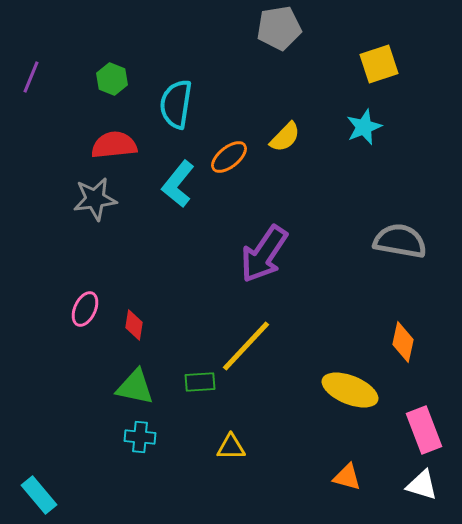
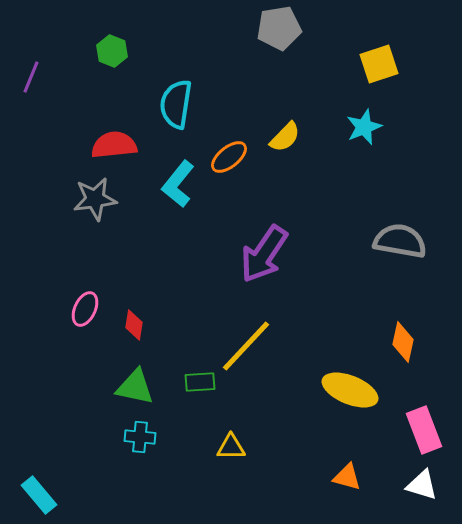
green hexagon: moved 28 px up
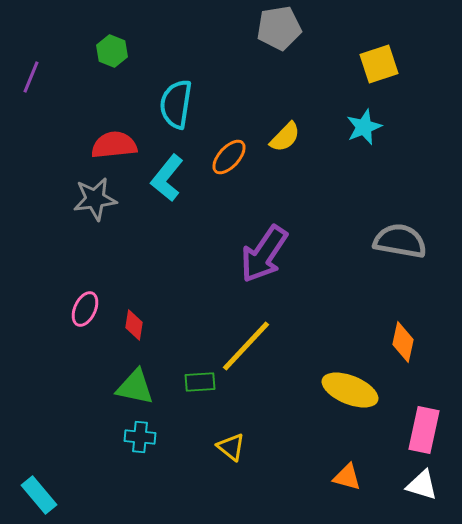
orange ellipse: rotated 9 degrees counterclockwise
cyan L-shape: moved 11 px left, 6 px up
pink rectangle: rotated 33 degrees clockwise
yellow triangle: rotated 40 degrees clockwise
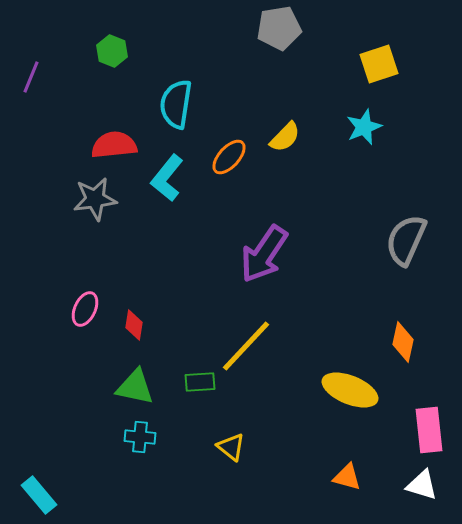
gray semicircle: moved 6 px right, 1 px up; rotated 76 degrees counterclockwise
pink rectangle: moved 5 px right; rotated 18 degrees counterclockwise
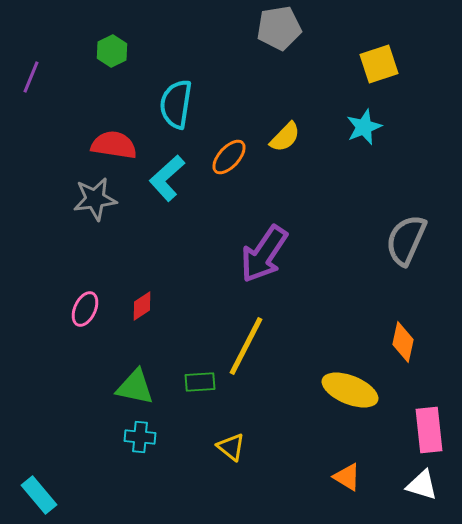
green hexagon: rotated 12 degrees clockwise
red semicircle: rotated 15 degrees clockwise
cyan L-shape: rotated 9 degrees clockwise
red diamond: moved 8 px right, 19 px up; rotated 48 degrees clockwise
yellow line: rotated 16 degrees counterclockwise
orange triangle: rotated 16 degrees clockwise
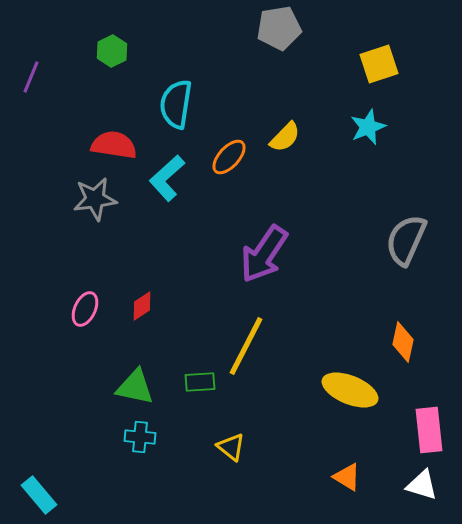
cyan star: moved 4 px right
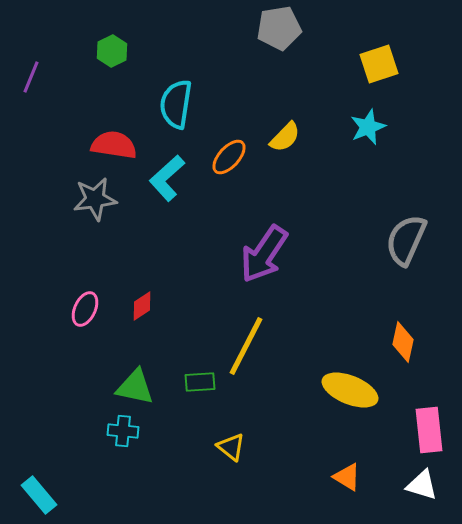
cyan cross: moved 17 px left, 6 px up
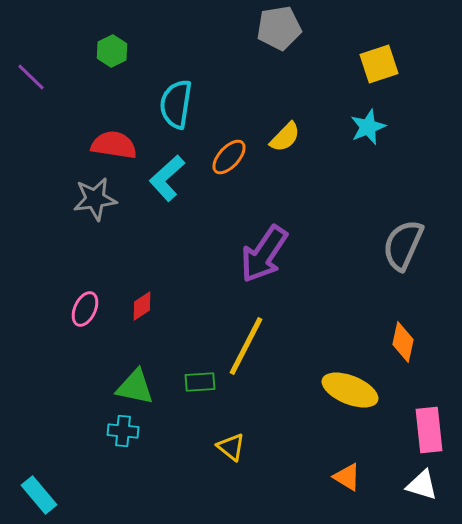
purple line: rotated 68 degrees counterclockwise
gray semicircle: moved 3 px left, 5 px down
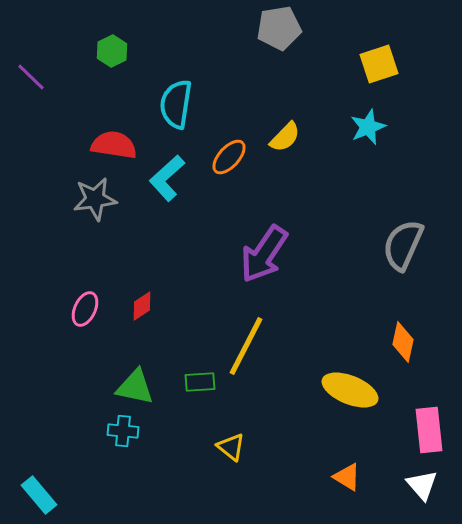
white triangle: rotated 32 degrees clockwise
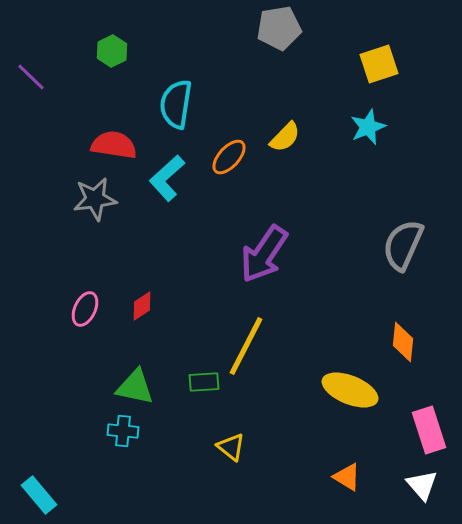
orange diamond: rotated 6 degrees counterclockwise
green rectangle: moved 4 px right
pink rectangle: rotated 12 degrees counterclockwise
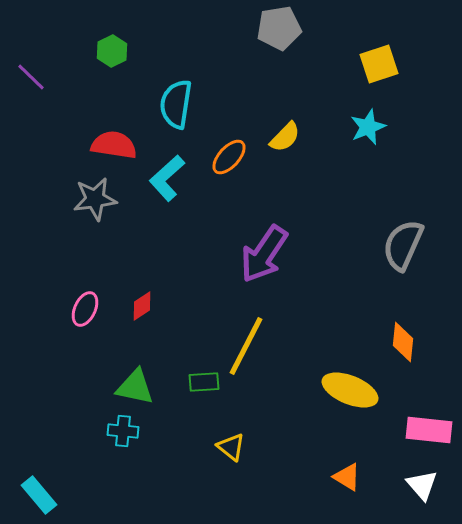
pink rectangle: rotated 66 degrees counterclockwise
